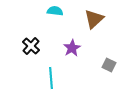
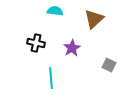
black cross: moved 5 px right, 3 px up; rotated 30 degrees counterclockwise
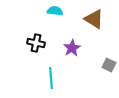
brown triangle: rotated 45 degrees counterclockwise
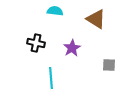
brown triangle: moved 2 px right
gray square: rotated 24 degrees counterclockwise
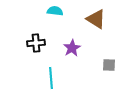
black cross: rotated 18 degrees counterclockwise
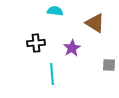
brown triangle: moved 1 px left, 4 px down
cyan line: moved 1 px right, 4 px up
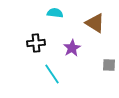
cyan semicircle: moved 2 px down
cyan line: rotated 30 degrees counterclockwise
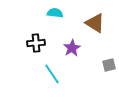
gray square: rotated 16 degrees counterclockwise
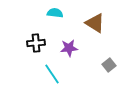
purple star: moved 3 px left; rotated 24 degrees clockwise
gray square: rotated 24 degrees counterclockwise
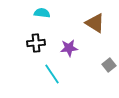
cyan semicircle: moved 13 px left
